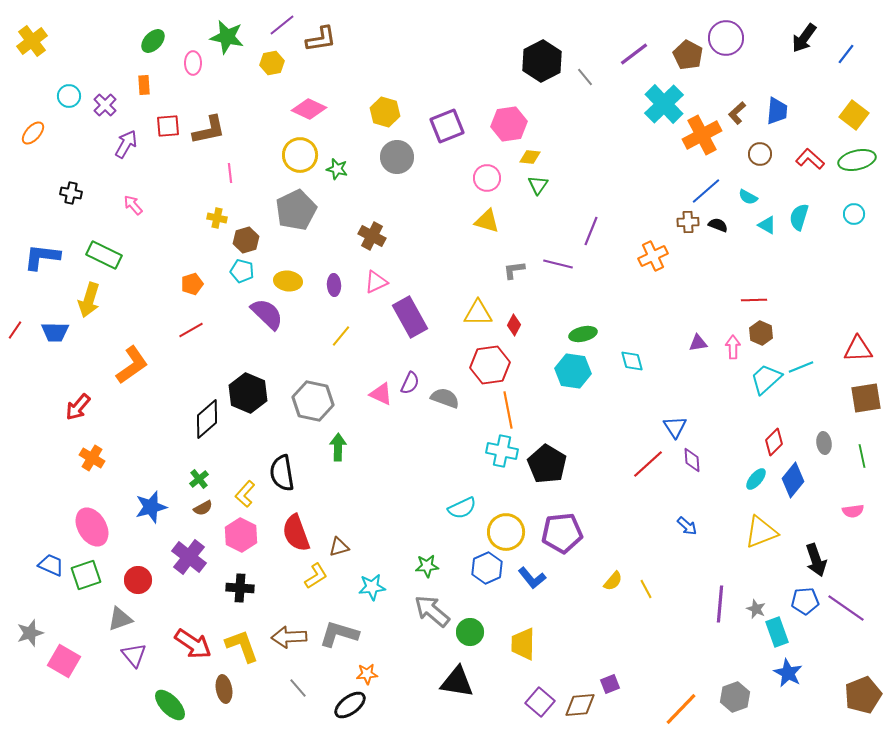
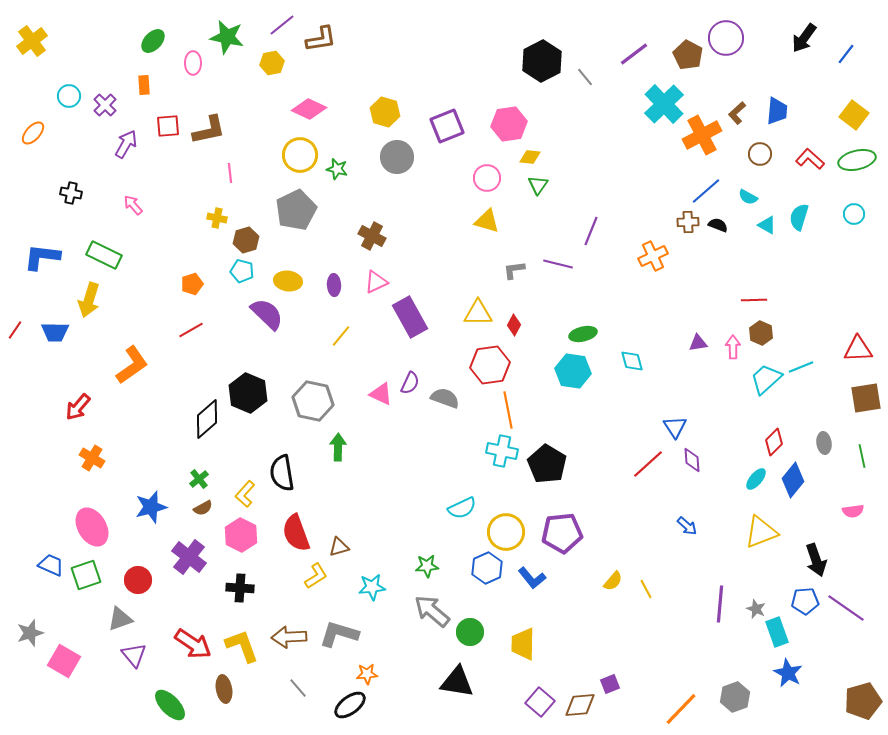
brown pentagon at (863, 695): moved 6 px down; rotated 6 degrees clockwise
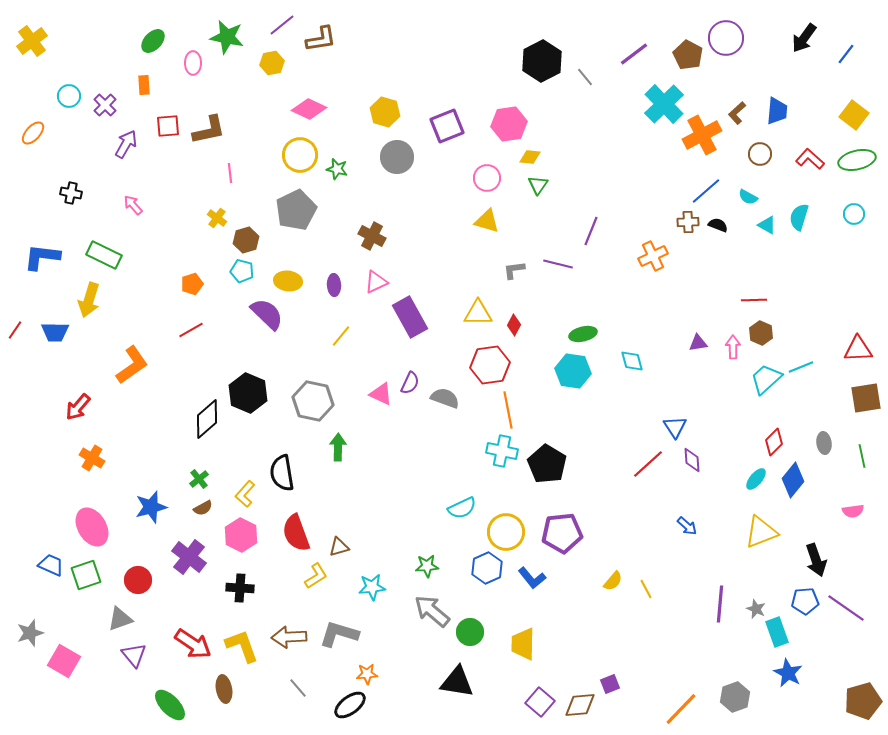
yellow cross at (217, 218): rotated 24 degrees clockwise
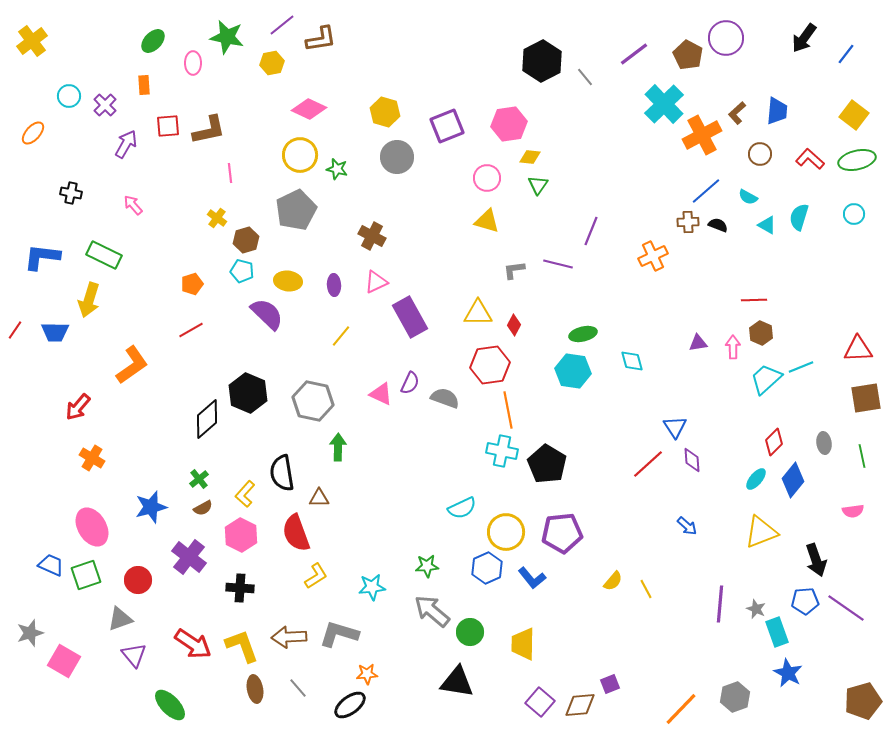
brown triangle at (339, 547): moved 20 px left, 49 px up; rotated 15 degrees clockwise
brown ellipse at (224, 689): moved 31 px right
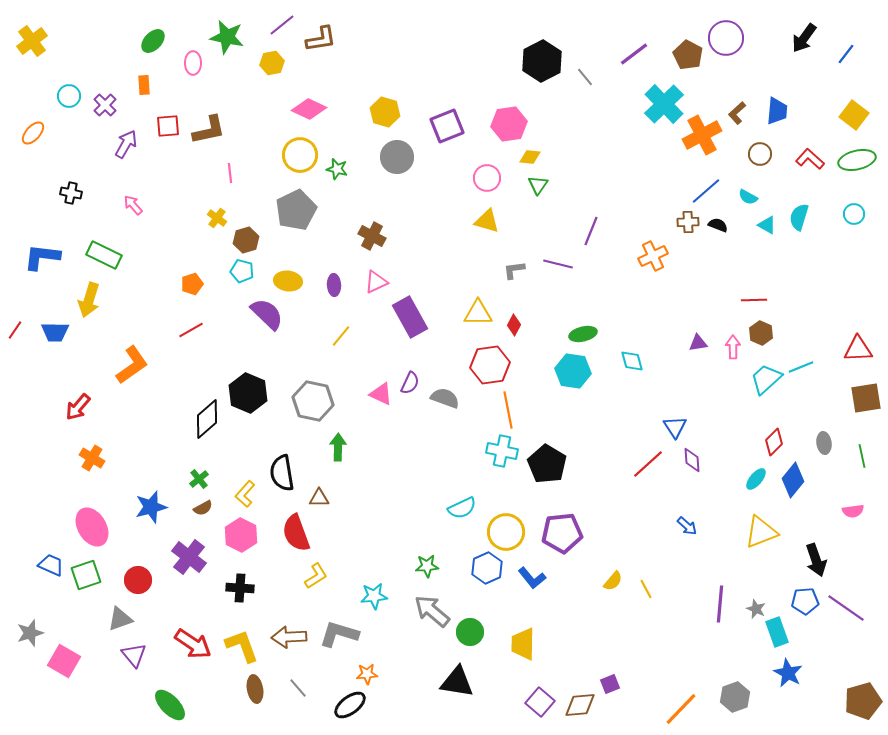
cyan star at (372, 587): moved 2 px right, 9 px down
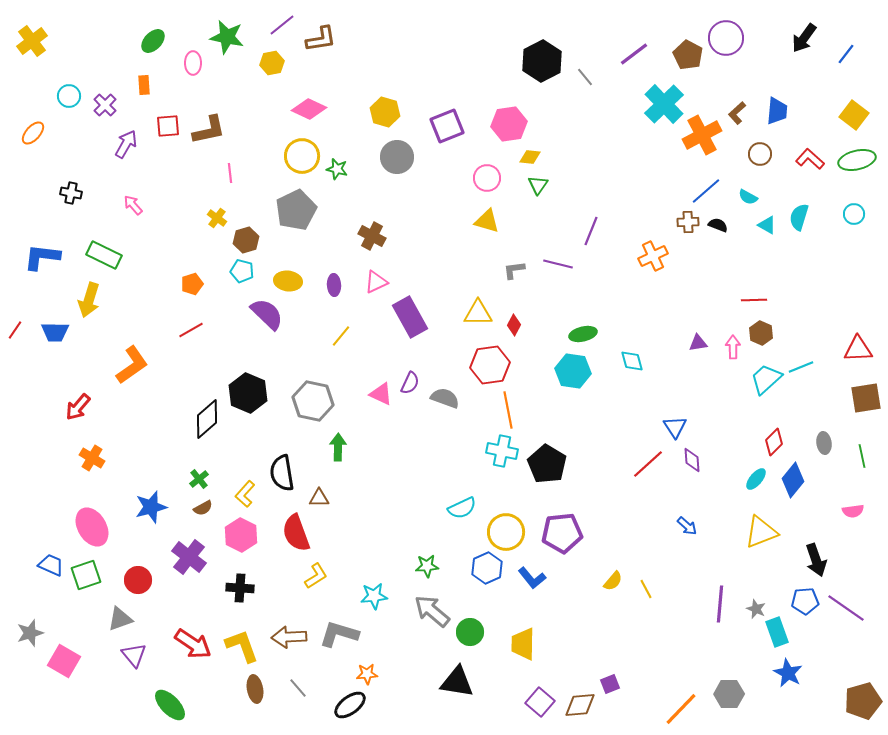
yellow circle at (300, 155): moved 2 px right, 1 px down
gray hexagon at (735, 697): moved 6 px left, 3 px up; rotated 20 degrees clockwise
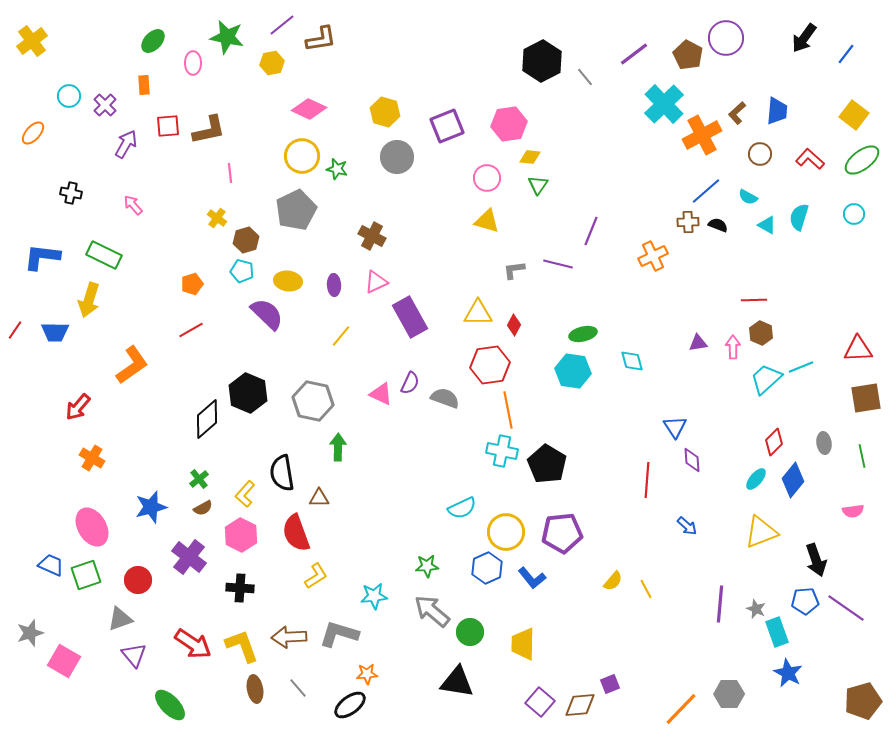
green ellipse at (857, 160): moved 5 px right; rotated 24 degrees counterclockwise
red line at (648, 464): moved 1 px left, 16 px down; rotated 44 degrees counterclockwise
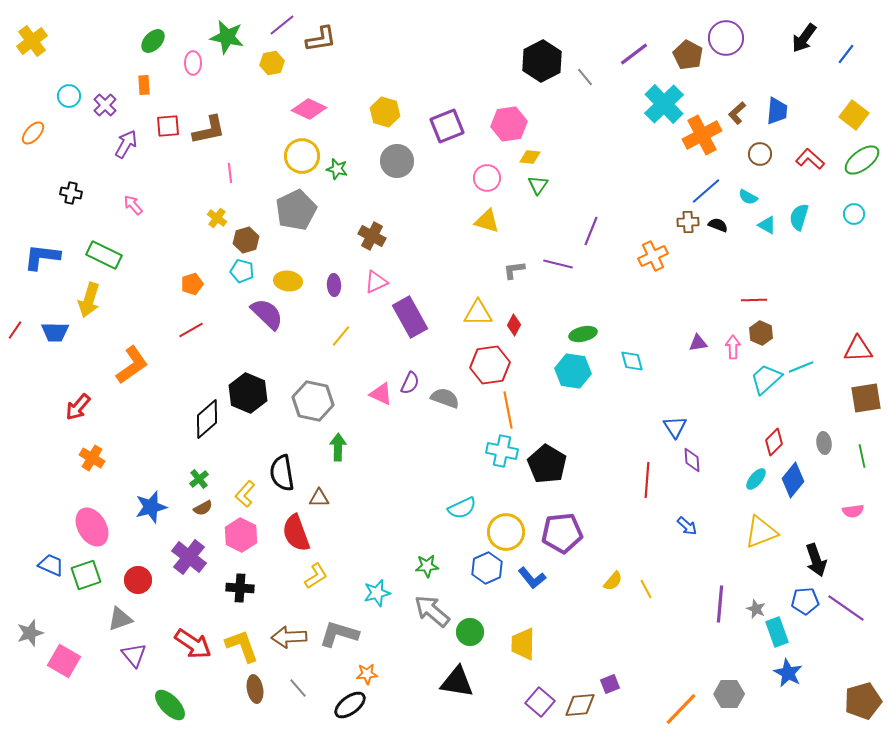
gray circle at (397, 157): moved 4 px down
cyan star at (374, 596): moved 3 px right, 3 px up; rotated 8 degrees counterclockwise
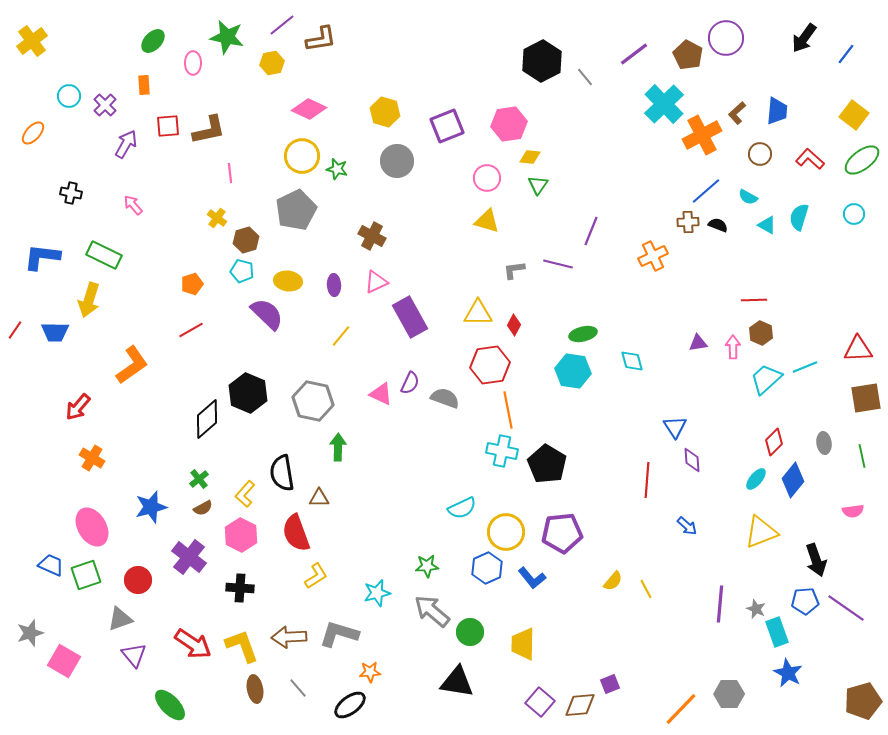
cyan line at (801, 367): moved 4 px right
orange star at (367, 674): moved 3 px right, 2 px up
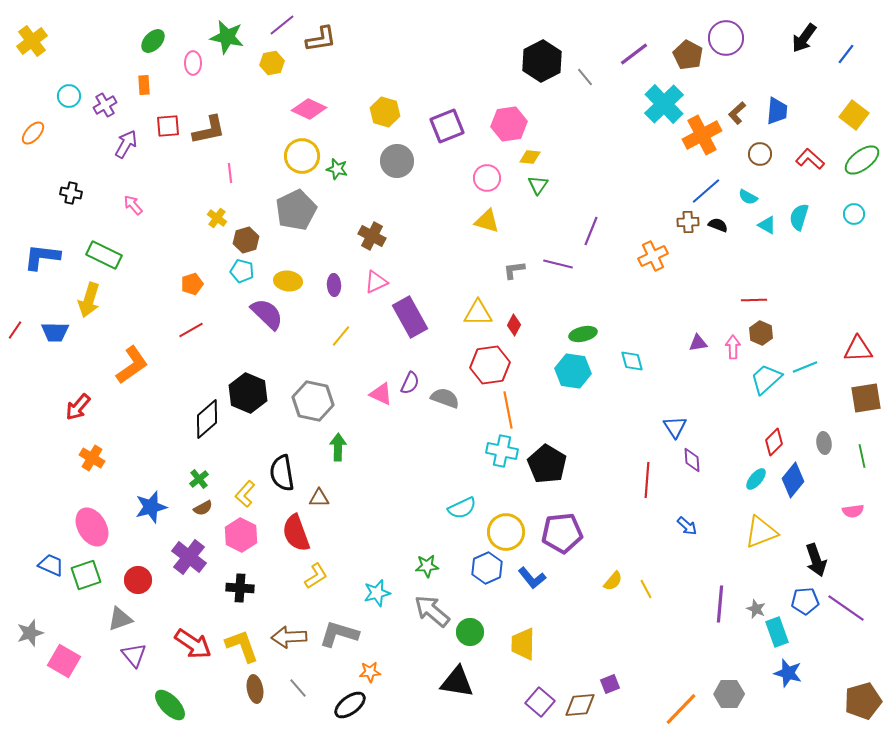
purple cross at (105, 105): rotated 15 degrees clockwise
blue star at (788, 673): rotated 12 degrees counterclockwise
